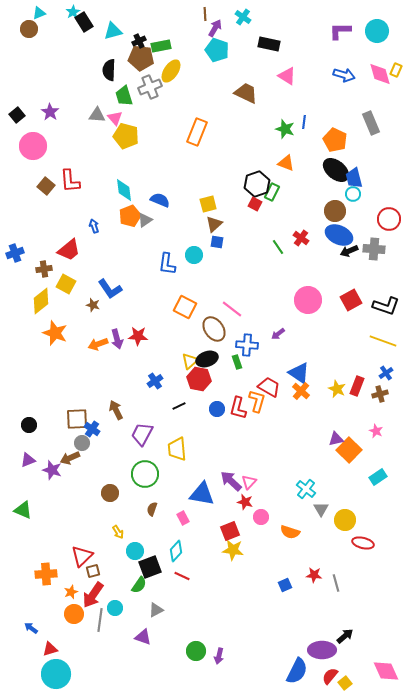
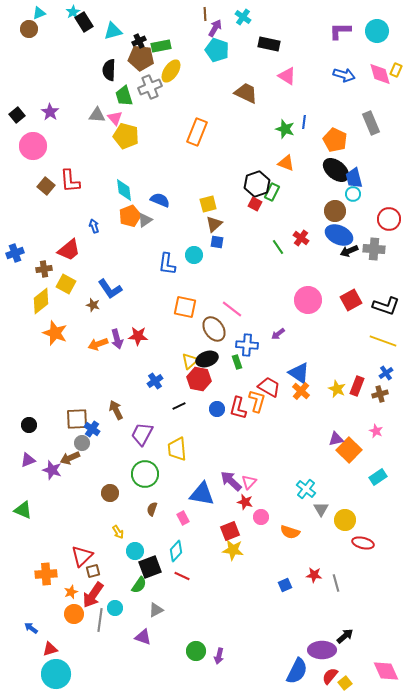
orange square at (185, 307): rotated 15 degrees counterclockwise
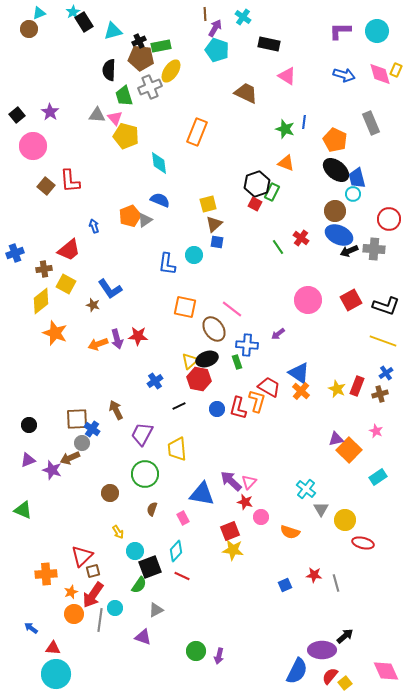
blue trapezoid at (354, 178): moved 3 px right
cyan diamond at (124, 190): moved 35 px right, 27 px up
red triangle at (50, 649): moved 3 px right, 1 px up; rotated 21 degrees clockwise
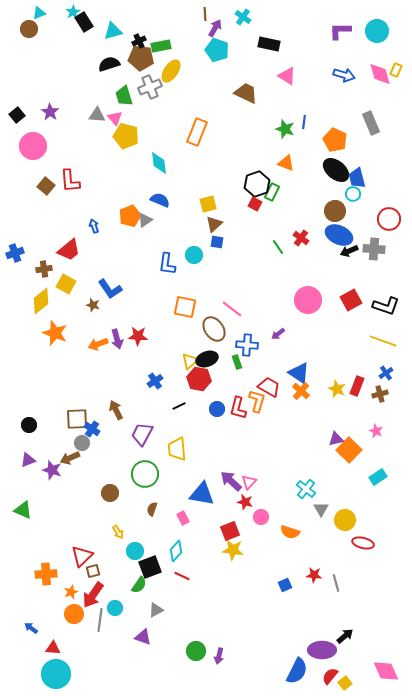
black semicircle at (109, 70): moved 6 px up; rotated 70 degrees clockwise
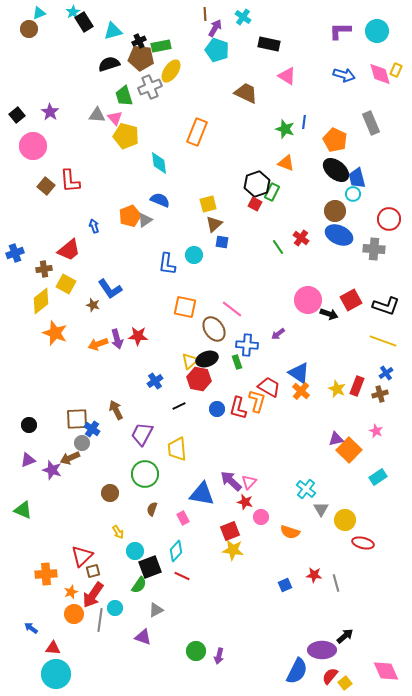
blue square at (217, 242): moved 5 px right
black arrow at (349, 251): moved 20 px left, 63 px down; rotated 138 degrees counterclockwise
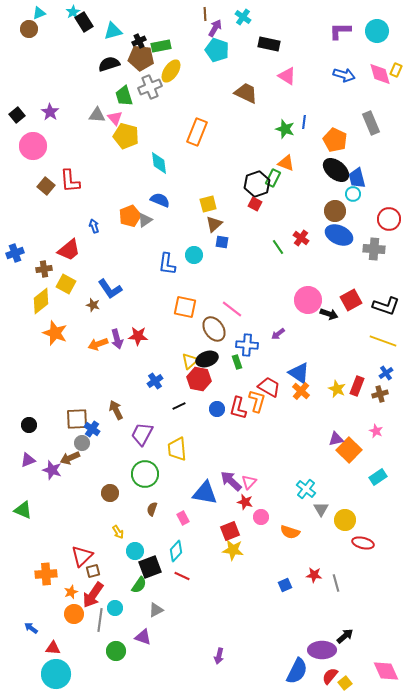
green rectangle at (272, 192): moved 1 px right, 14 px up
blue triangle at (202, 494): moved 3 px right, 1 px up
green circle at (196, 651): moved 80 px left
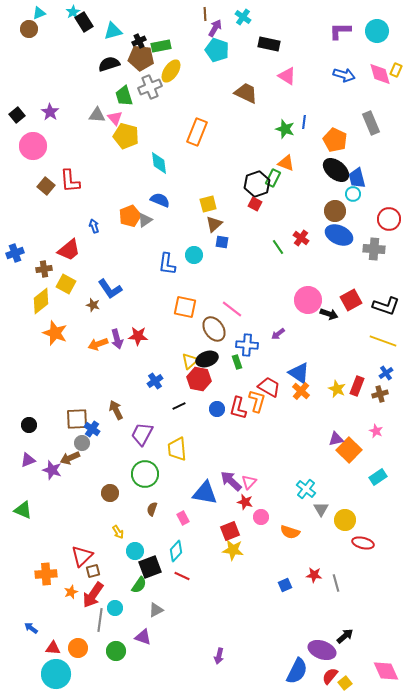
orange circle at (74, 614): moved 4 px right, 34 px down
purple ellipse at (322, 650): rotated 20 degrees clockwise
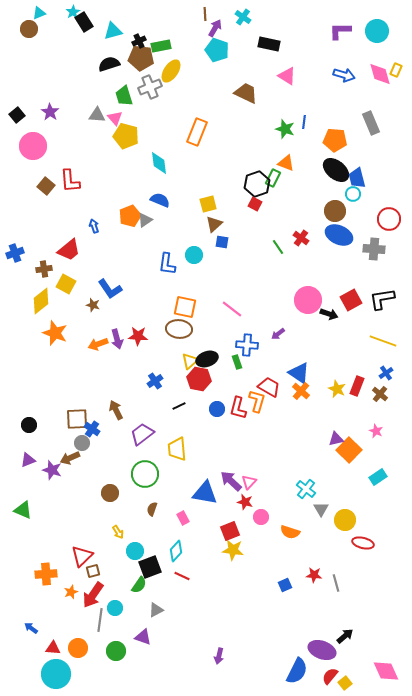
orange pentagon at (335, 140): rotated 20 degrees counterclockwise
black L-shape at (386, 306): moved 4 px left, 7 px up; rotated 152 degrees clockwise
brown ellipse at (214, 329): moved 35 px left; rotated 50 degrees counterclockwise
brown cross at (380, 394): rotated 35 degrees counterclockwise
purple trapezoid at (142, 434): rotated 25 degrees clockwise
